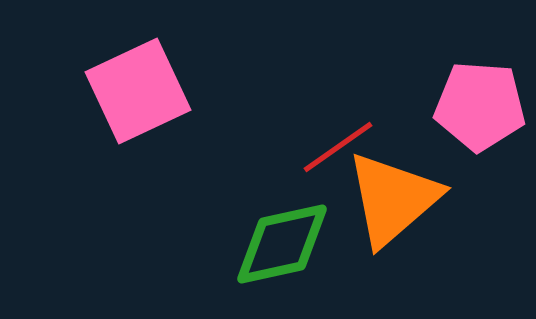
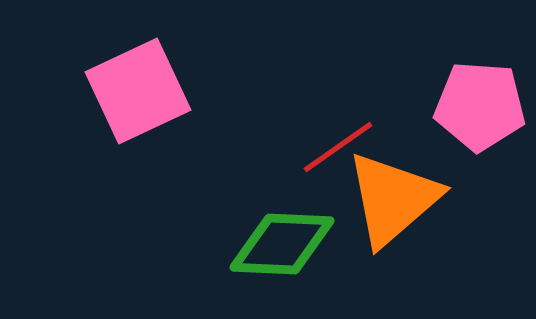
green diamond: rotated 15 degrees clockwise
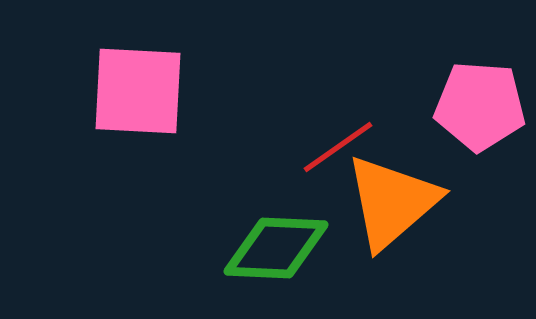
pink square: rotated 28 degrees clockwise
orange triangle: moved 1 px left, 3 px down
green diamond: moved 6 px left, 4 px down
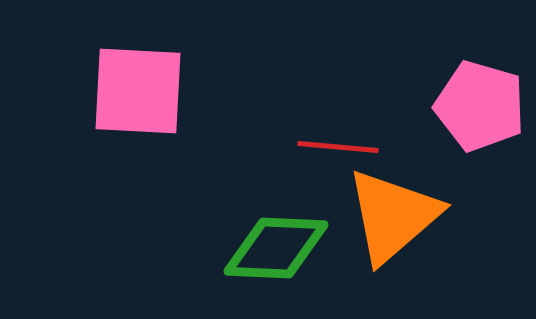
pink pentagon: rotated 12 degrees clockwise
red line: rotated 40 degrees clockwise
orange triangle: moved 1 px right, 14 px down
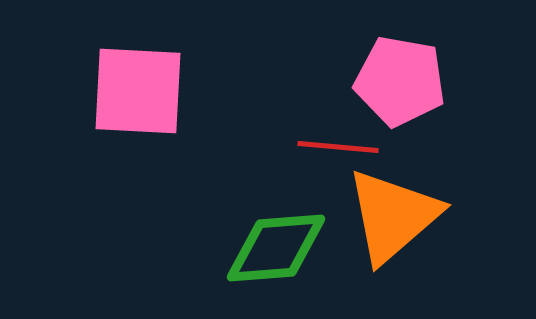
pink pentagon: moved 80 px left, 25 px up; rotated 6 degrees counterclockwise
green diamond: rotated 7 degrees counterclockwise
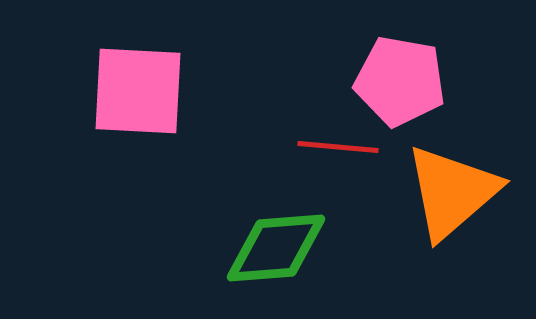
orange triangle: moved 59 px right, 24 px up
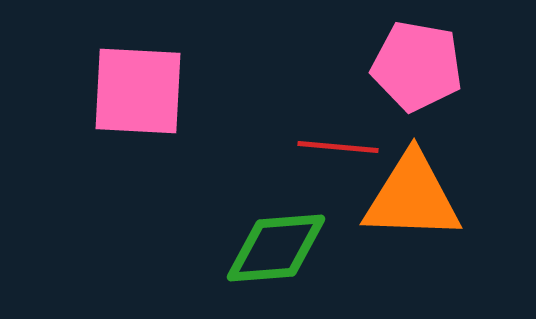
pink pentagon: moved 17 px right, 15 px up
orange triangle: moved 40 px left, 5 px down; rotated 43 degrees clockwise
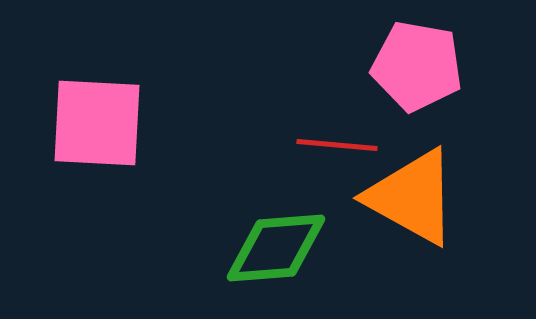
pink square: moved 41 px left, 32 px down
red line: moved 1 px left, 2 px up
orange triangle: rotated 27 degrees clockwise
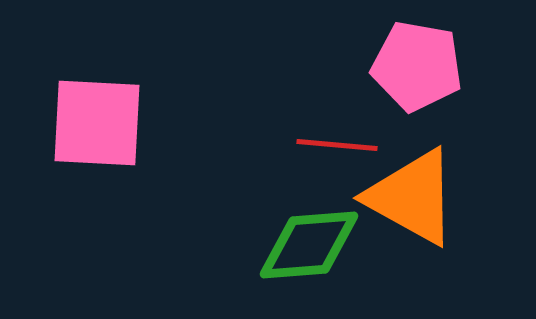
green diamond: moved 33 px right, 3 px up
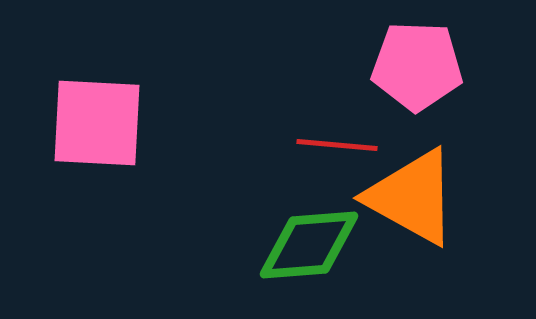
pink pentagon: rotated 8 degrees counterclockwise
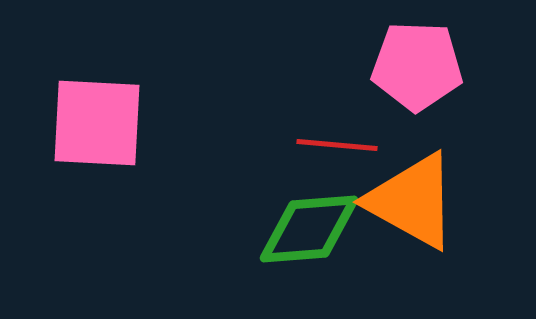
orange triangle: moved 4 px down
green diamond: moved 16 px up
